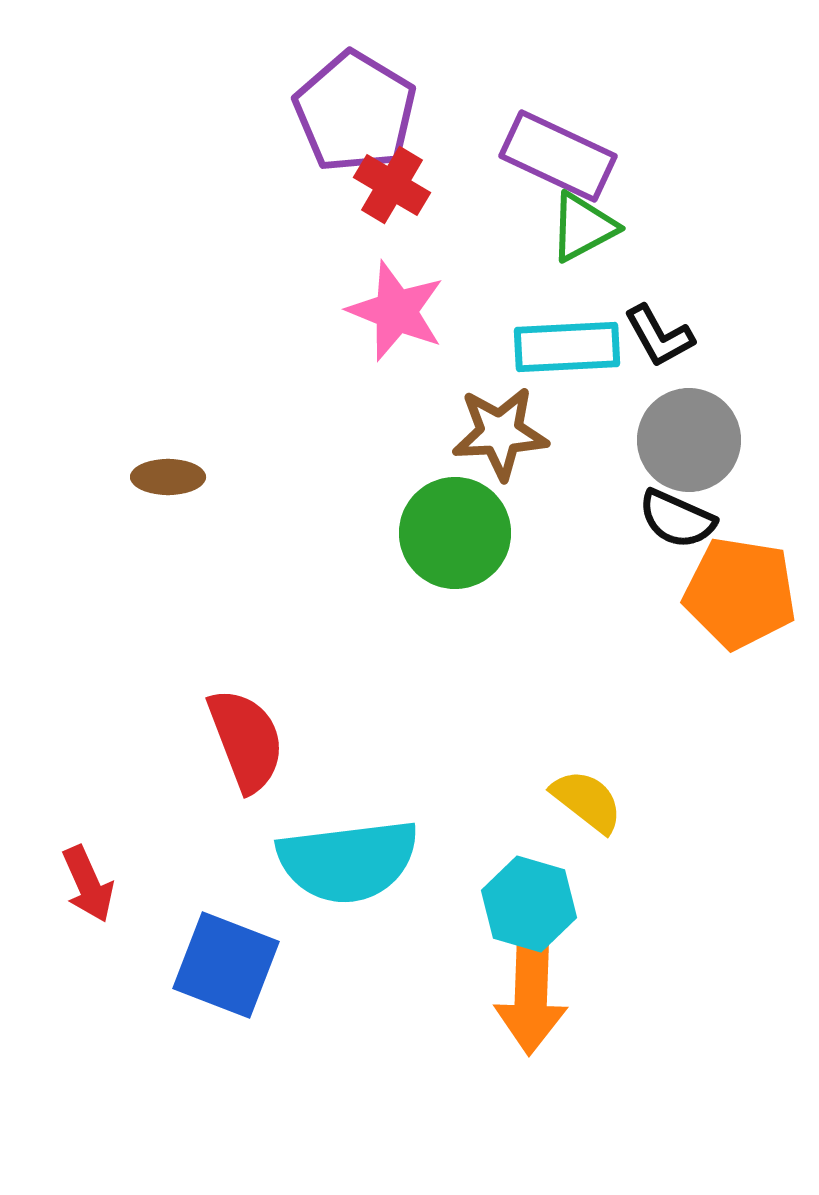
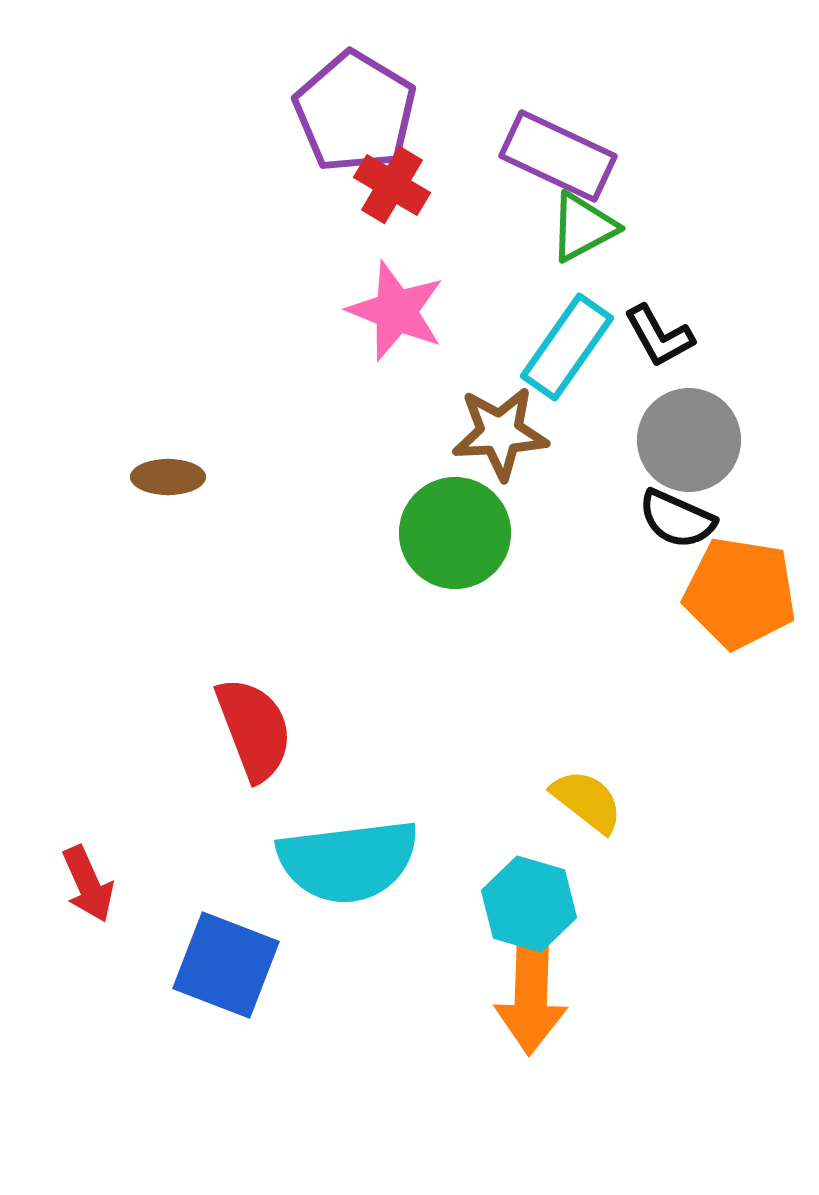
cyan rectangle: rotated 52 degrees counterclockwise
red semicircle: moved 8 px right, 11 px up
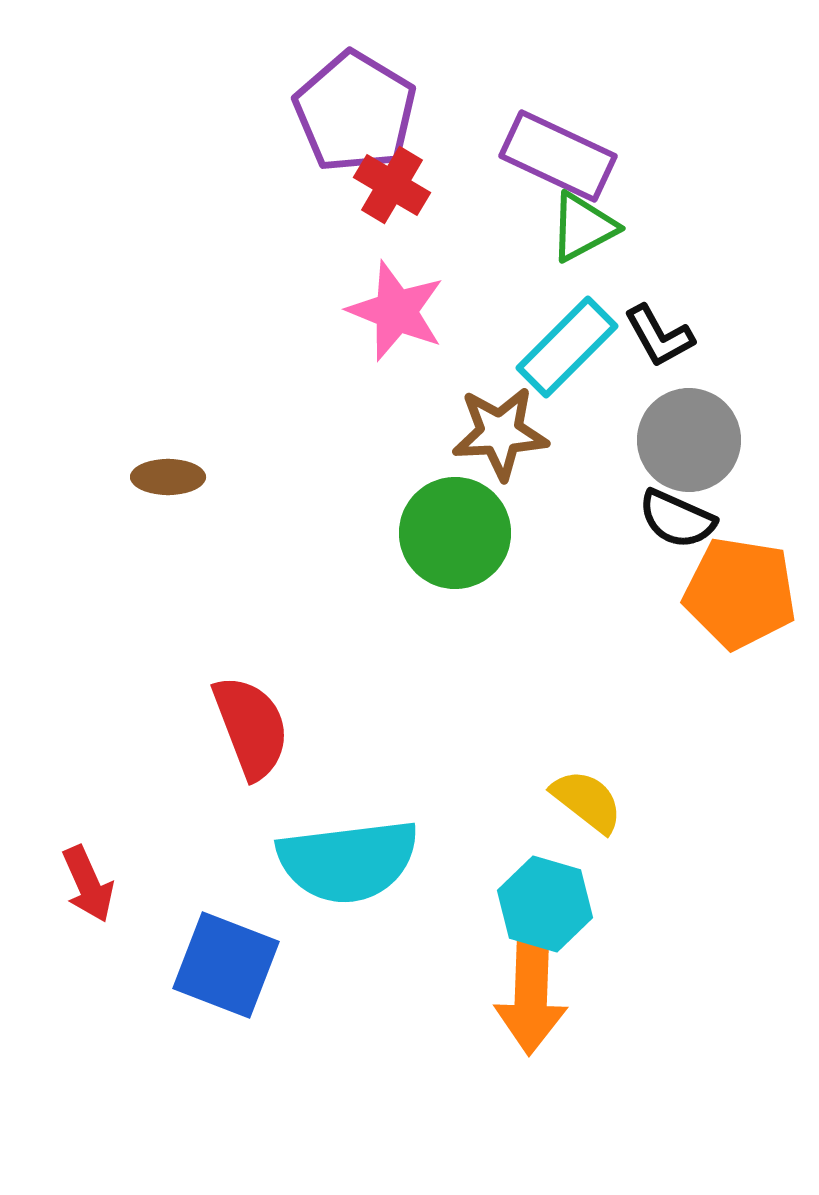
cyan rectangle: rotated 10 degrees clockwise
red semicircle: moved 3 px left, 2 px up
cyan hexagon: moved 16 px right
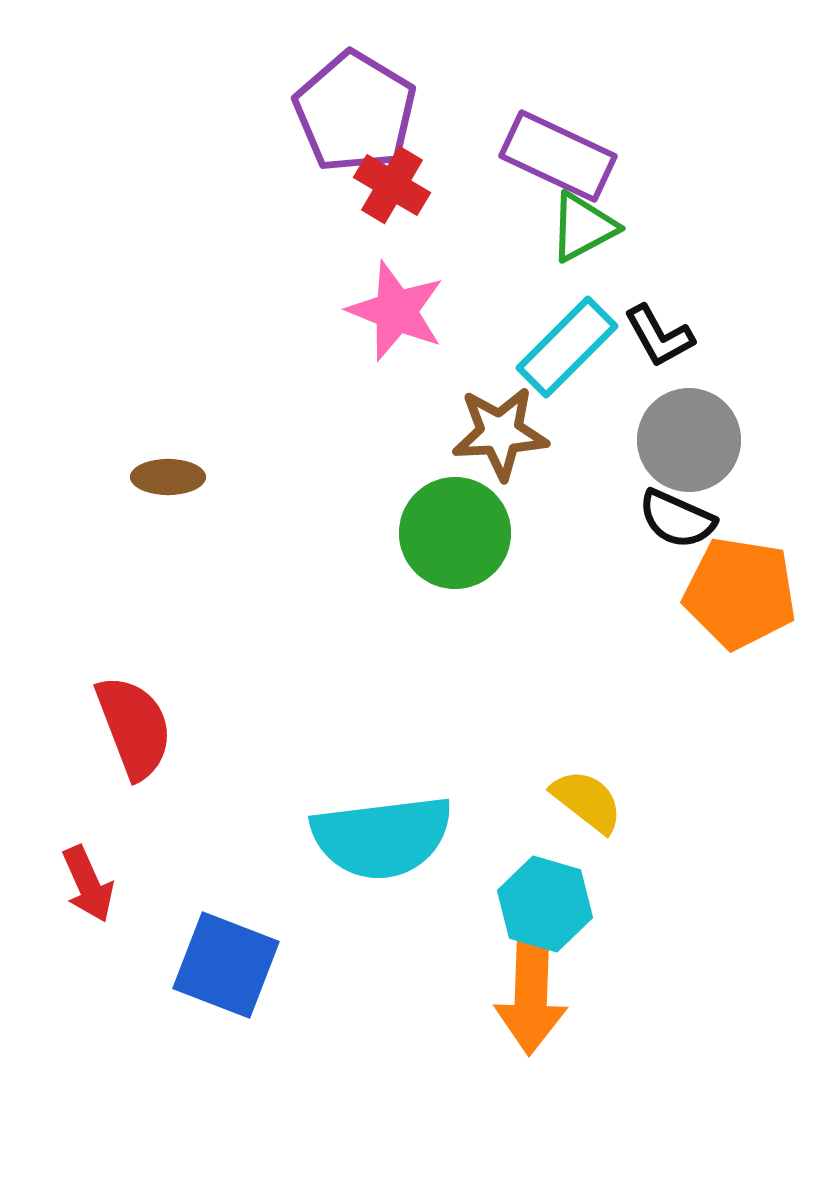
red semicircle: moved 117 px left
cyan semicircle: moved 34 px right, 24 px up
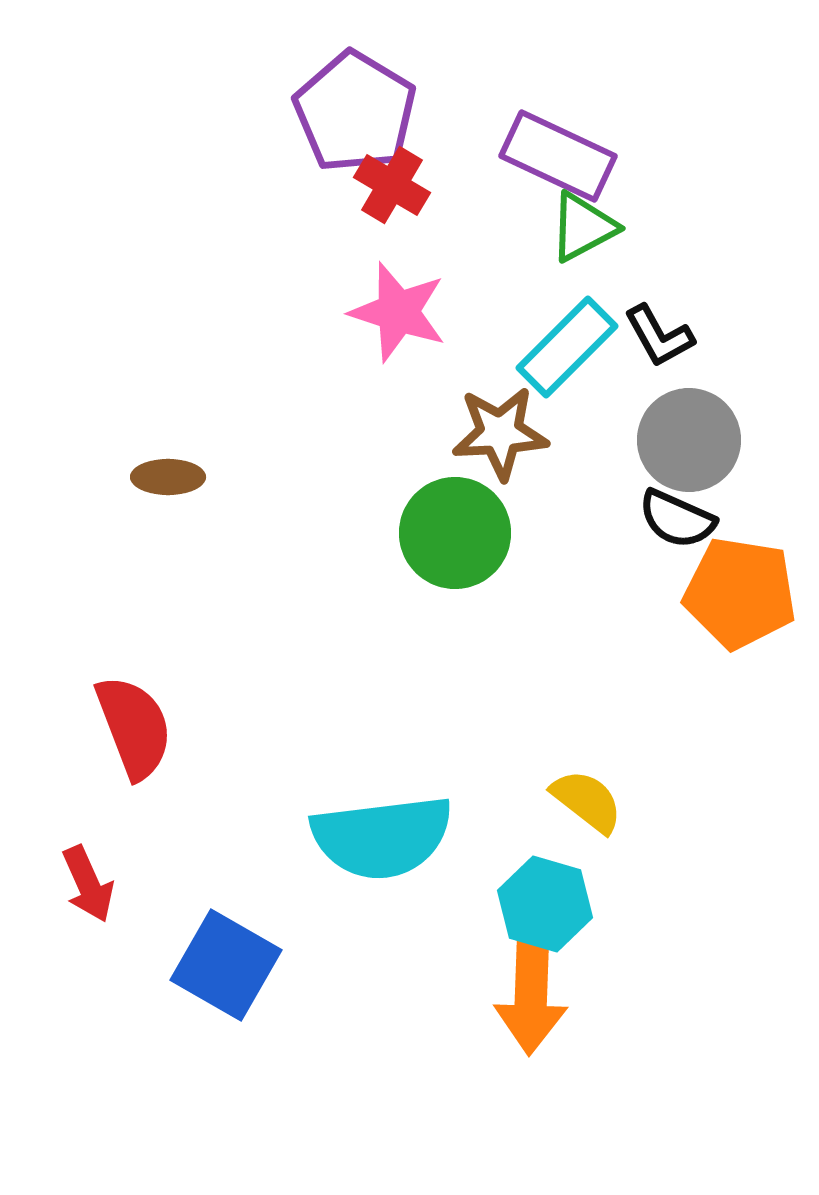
pink star: moved 2 px right, 1 px down; rotated 4 degrees counterclockwise
blue square: rotated 9 degrees clockwise
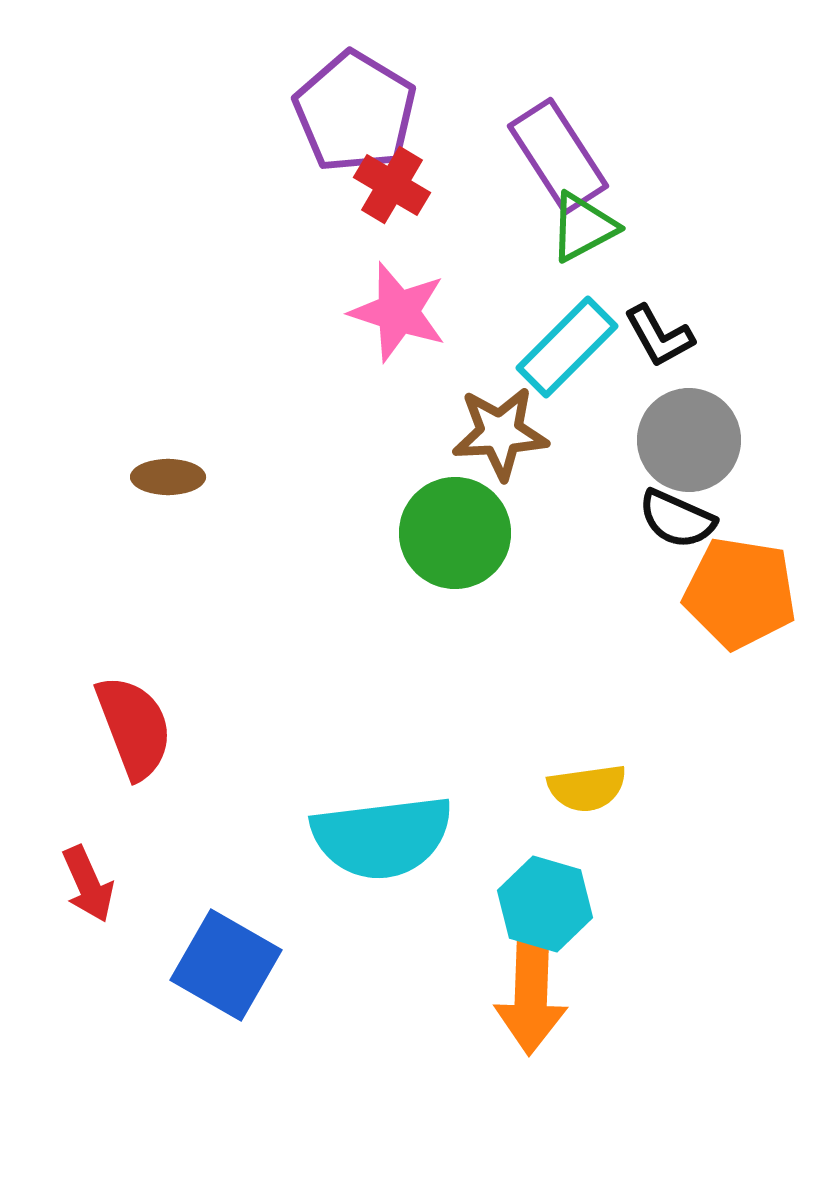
purple rectangle: rotated 32 degrees clockwise
yellow semicircle: moved 13 px up; rotated 134 degrees clockwise
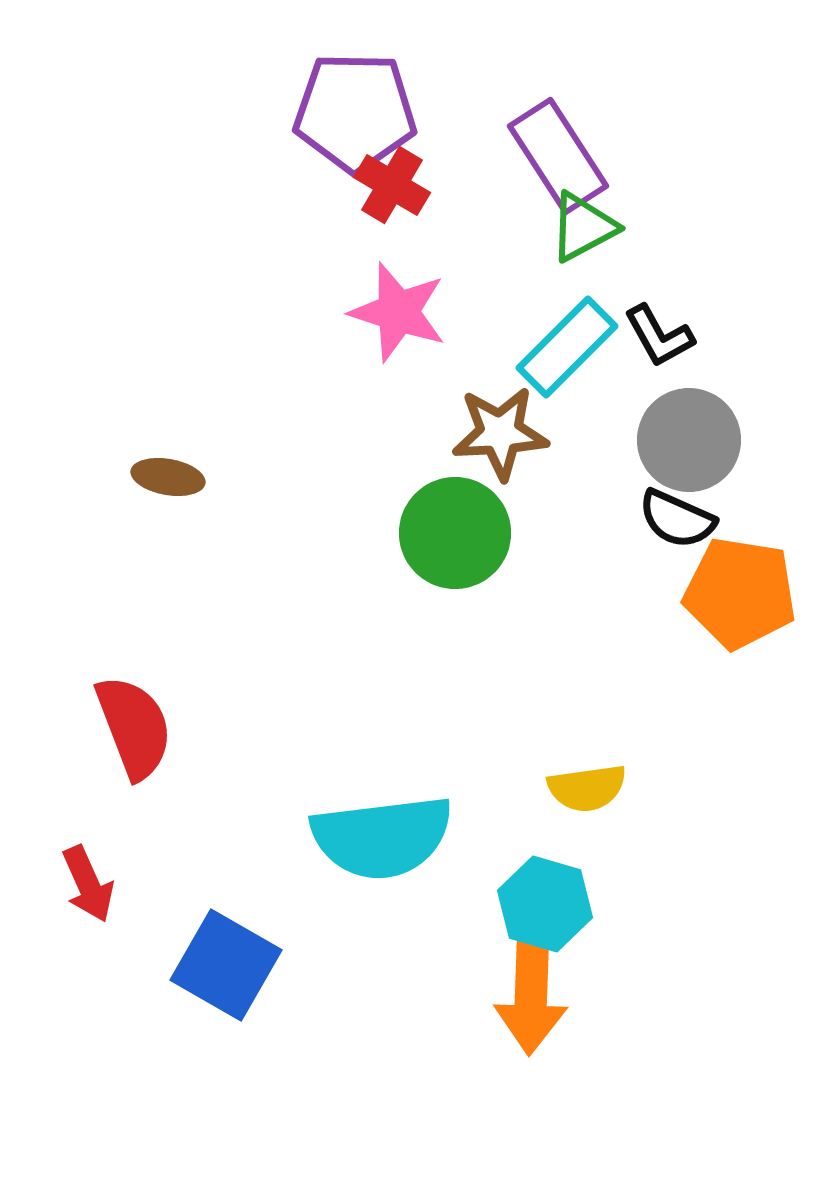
purple pentagon: rotated 30 degrees counterclockwise
brown ellipse: rotated 10 degrees clockwise
